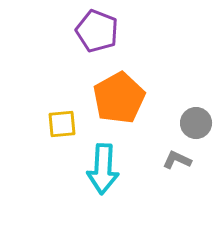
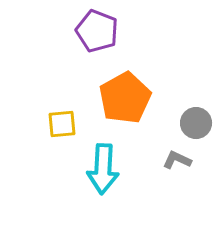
orange pentagon: moved 6 px right
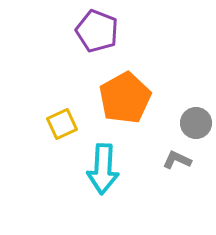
yellow square: rotated 20 degrees counterclockwise
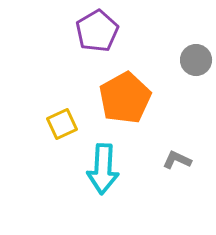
purple pentagon: rotated 21 degrees clockwise
gray circle: moved 63 px up
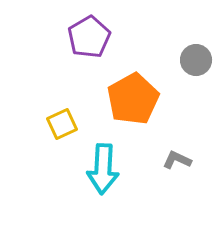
purple pentagon: moved 8 px left, 6 px down
orange pentagon: moved 8 px right, 1 px down
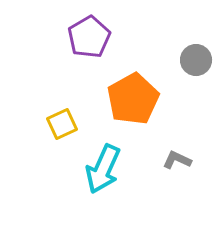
cyan arrow: rotated 21 degrees clockwise
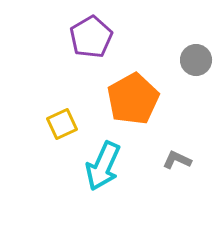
purple pentagon: moved 2 px right
cyan arrow: moved 3 px up
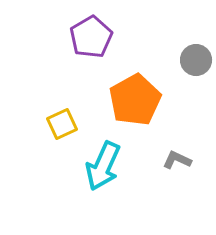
orange pentagon: moved 2 px right, 1 px down
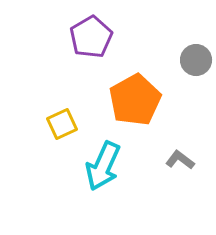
gray L-shape: moved 3 px right; rotated 12 degrees clockwise
